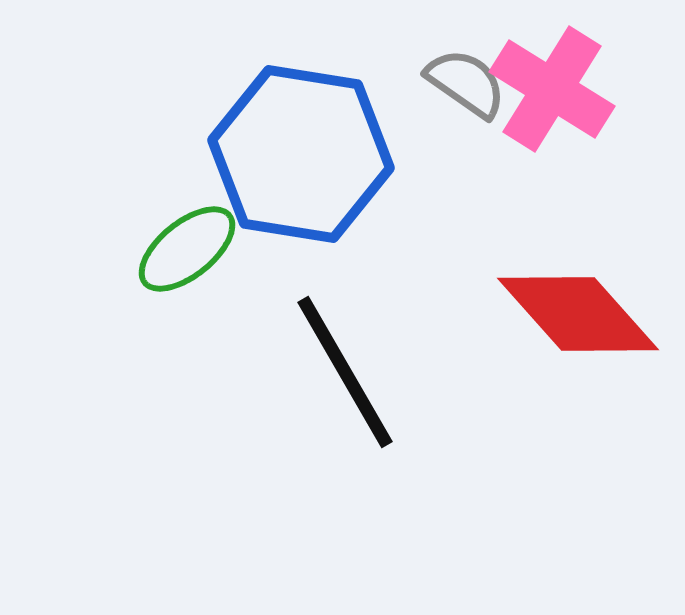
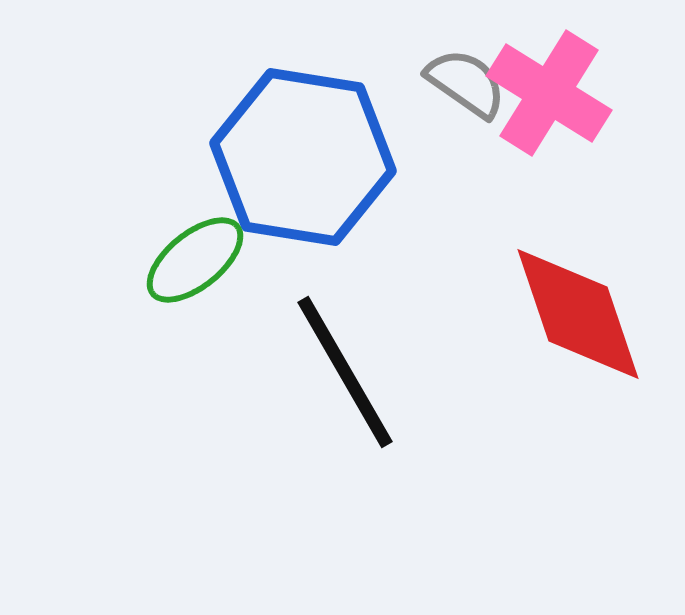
pink cross: moved 3 px left, 4 px down
blue hexagon: moved 2 px right, 3 px down
green ellipse: moved 8 px right, 11 px down
red diamond: rotated 23 degrees clockwise
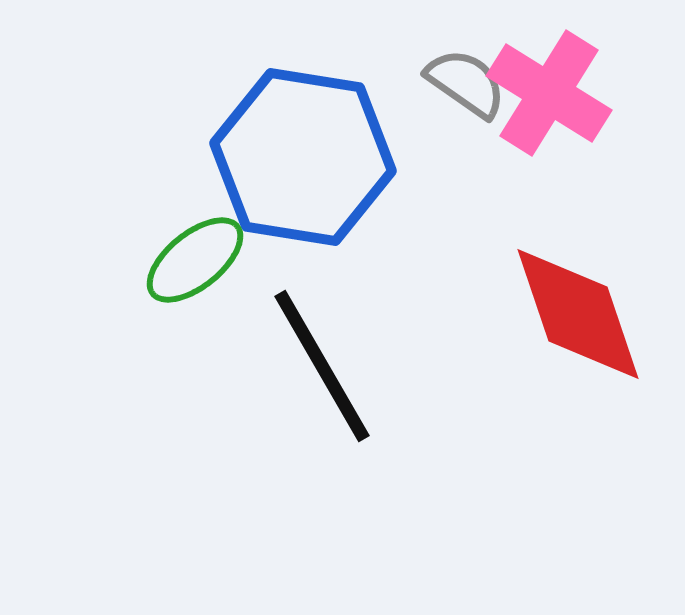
black line: moved 23 px left, 6 px up
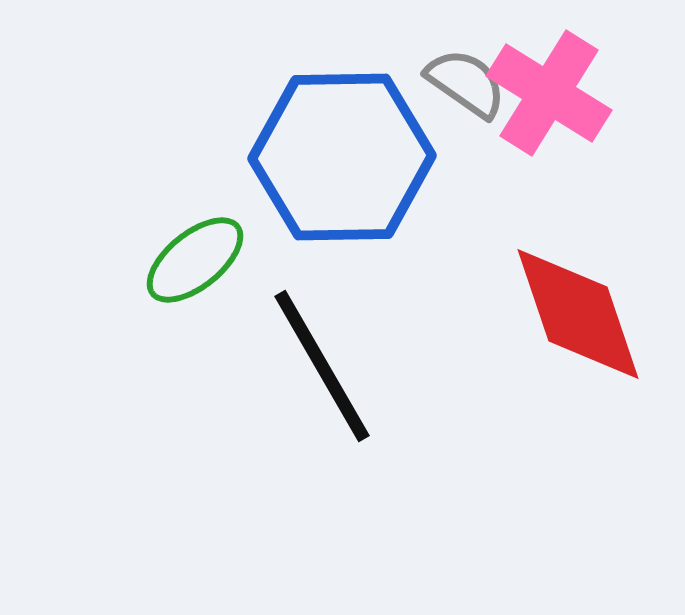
blue hexagon: moved 39 px right; rotated 10 degrees counterclockwise
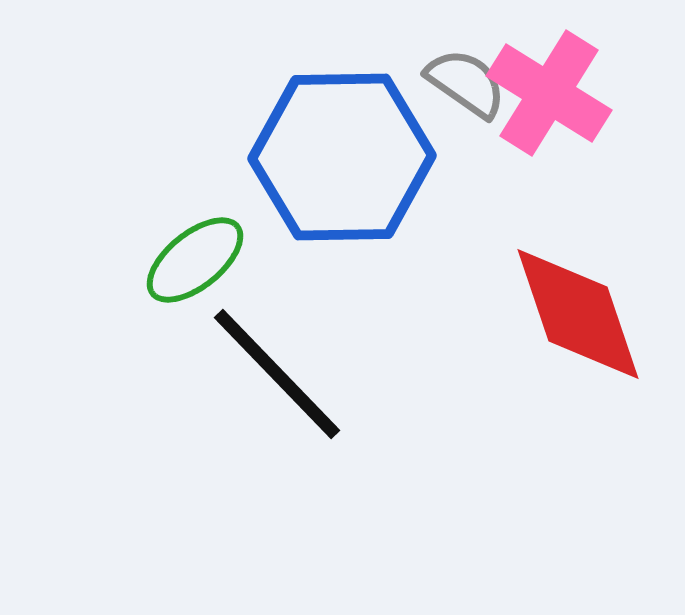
black line: moved 45 px left, 8 px down; rotated 14 degrees counterclockwise
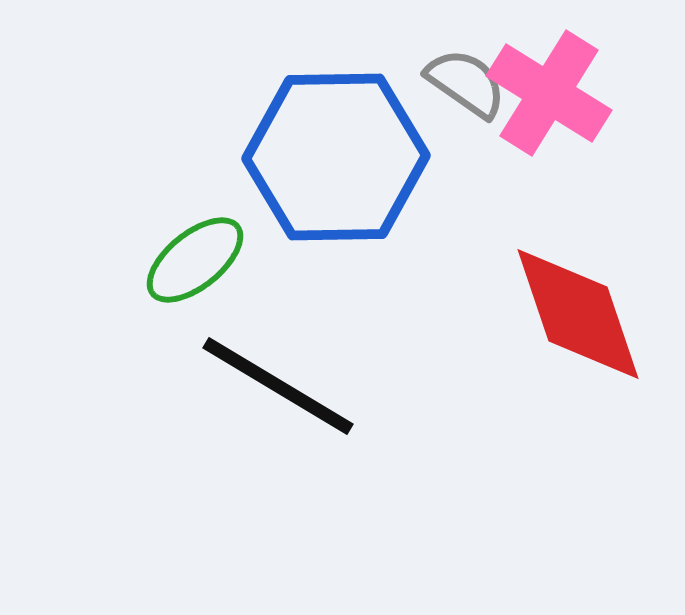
blue hexagon: moved 6 px left
black line: moved 1 px right, 12 px down; rotated 15 degrees counterclockwise
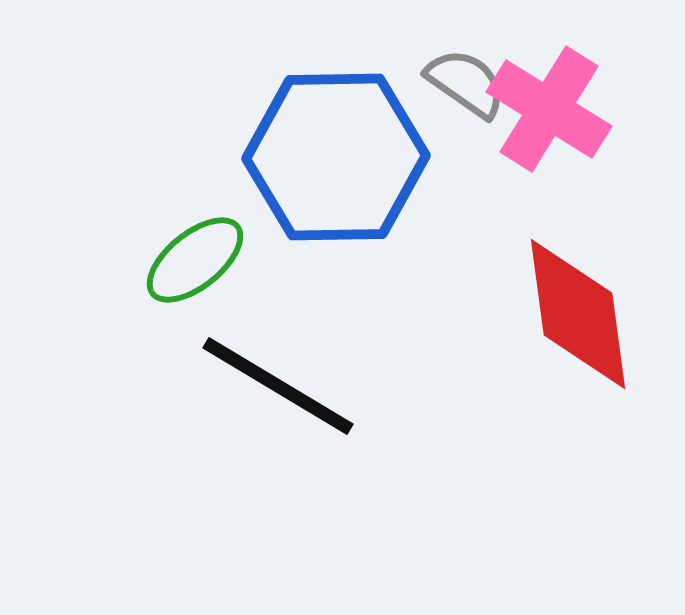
pink cross: moved 16 px down
red diamond: rotated 11 degrees clockwise
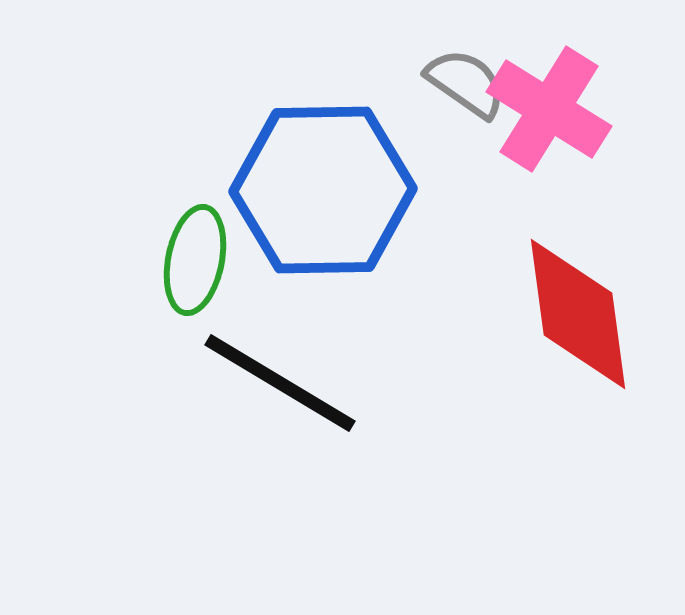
blue hexagon: moved 13 px left, 33 px down
green ellipse: rotated 40 degrees counterclockwise
black line: moved 2 px right, 3 px up
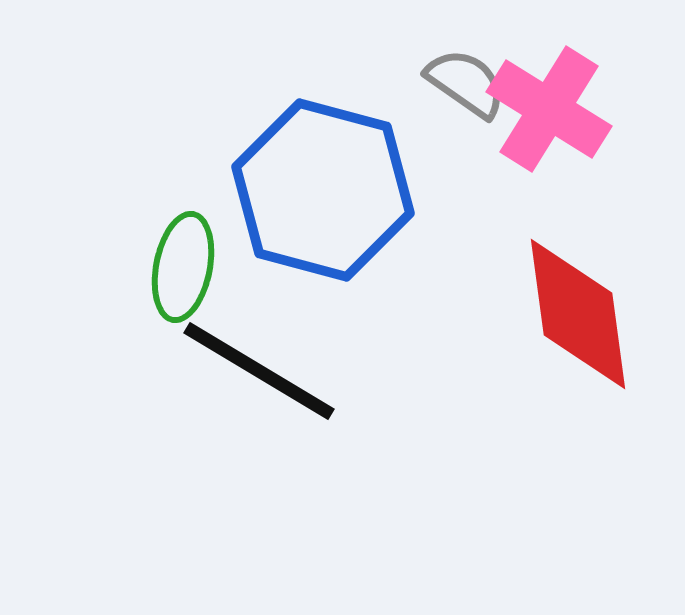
blue hexagon: rotated 16 degrees clockwise
green ellipse: moved 12 px left, 7 px down
black line: moved 21 px left, 12 px up
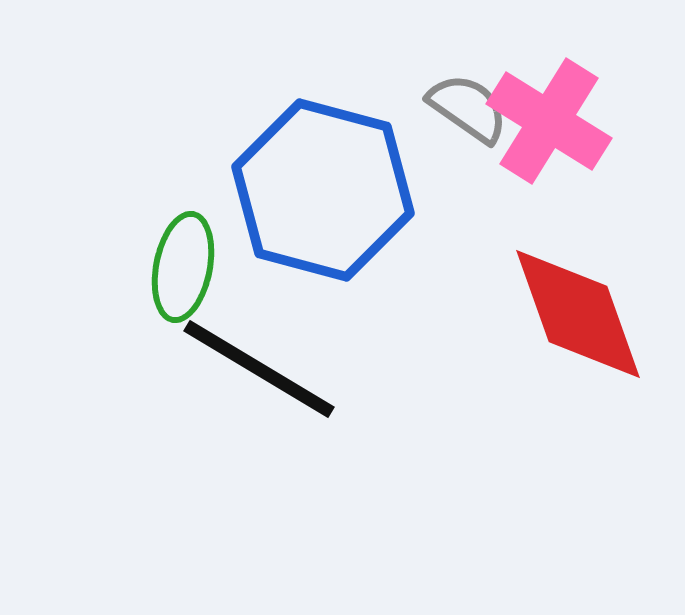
gray semicircle: moved 2 px right, 25 px down
pink cross: moved 12 px down
red diamond: rotated 12 degrees counterclockwise
black line: moved 2 px up
